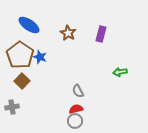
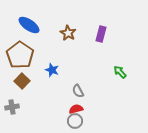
blue star: moved 12 px right, 13 px down
green arrow: rotated 56 degrees clockwise
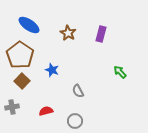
red semicircle: moved 30 px left, 2 px down
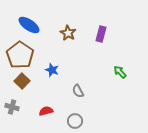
gray cross: rotated 24 degrees clockwise
